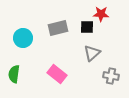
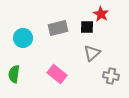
red star: rotated 28 degrees clockwise
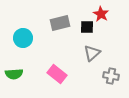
gray rectangle: moved 2 px right, 5 px up
green semicircle: rotated 102 degrees counterclockwise
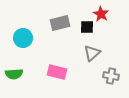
pink rectangle: moved 2 px up; rotated 24 degrees counterclockwise
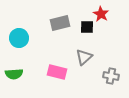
cyan circle: moved 4 px left
gray triangle: moved 8 px left, 4 px down
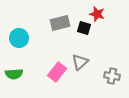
red star: moved 4 px left; rotated 14 degrees counterclockwise
black square: moved 3 px left, 1 px down; rotated 16 degrees clockwise
gray triangle: moved 4 px left, 5 px down
pink rectangle: rotated 66 degrees counterclockwise
gray cross: moved 1 px right
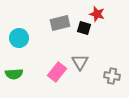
gray triangle: rotated 18 degrees counterclockwise
